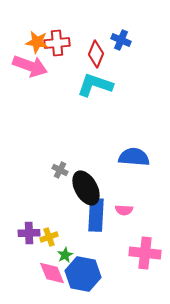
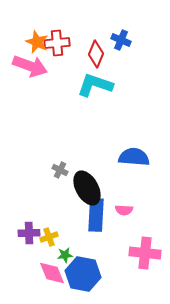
orange star: rotated 15 degrees clockwise
black ellipse: moved 1 px right
green star: rotated 21 degrees clockwise
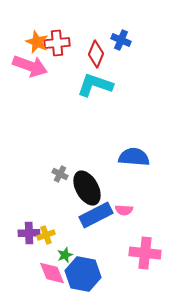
gray cross: moved 4 px down
blue rectangle: rotated 60 degrees clockwise
yellow cross: moved 3 px left, 2 px up
green star: rotated 14 degrees counterclockwise
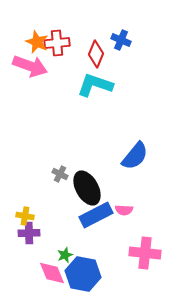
blue semicircle: moved 1 px right, 1 px up; rotated 124 degrees clockwise
yellow cross: moved 21 px left, 19 px up; rotated 30 degrees clockwise
